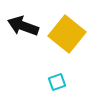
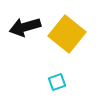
black arrow: moved 2 px right, 1 px down; rotated 36 degrees counterclockwise
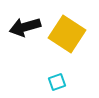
yellow square: rotated 6 degrees counterclockwise
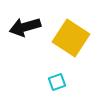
yellow square: moved 4 px right, 4 px down
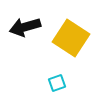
cyan square: moved 1 px down
